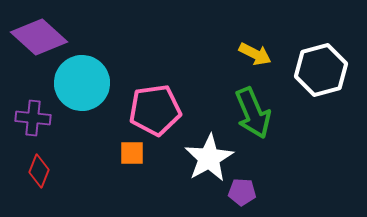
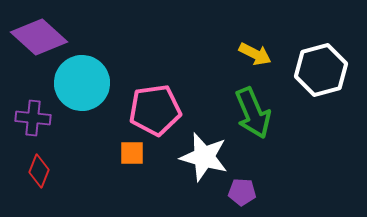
white star: moved 5 px left, 1 px up; rotated 27 degrees counterclockwise
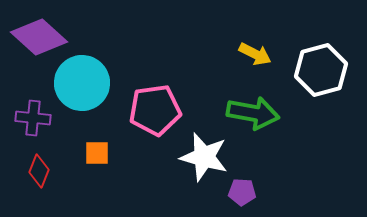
green arrow: rotated 57 degrees counterclockwise
orange square: moved 35 px left
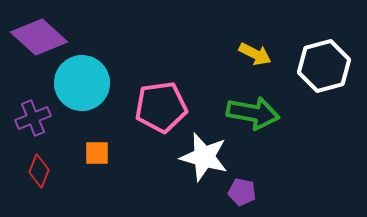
white hexagon: moved 3 px right, 4 px up
pink pentagon: moved 6 px right, 3 px up
purple cross: rotated 28 degrees counterclockwise
purple pentagon: rotated 8 degrees clockwise
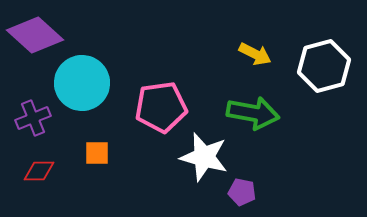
purple diamond: moved 4 px left, 2 px up
red diamond: rotated 68 degrees clockwise
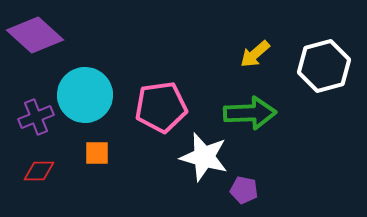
yellow arrow: rotated 112 degrees clockwise
cyan circle: moved 3 px right, 12 px down
green arrow: moved 3 px left; rotated 12 degrees counterclockwise
purple cross: moved 3 px right, 1 px up
purple pentagon: moved 2 px right, 2 px up
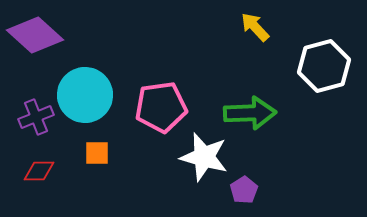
yellow arrow: moved 27 px up; rotated 88 degrees clockwise
purple pentagon: rotated 28 degrees clockwise
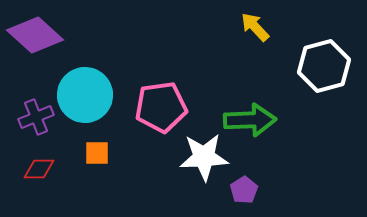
green arrow: moved 7 px down
white star: rotated 18 degrees counterclockwise
red diamond: moved 2 px up
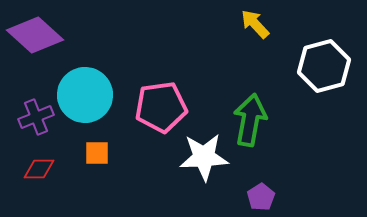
yellow arrow: moved 3 px up
green arrow: rotated 78 degrees counterclockwise
purple pentagon: moved 17 px right, 7 px down
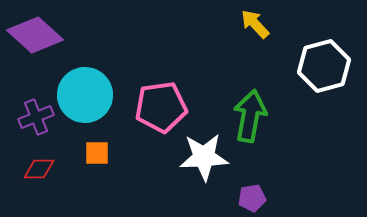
green arrow: moved 4 px up
purple pentagon: moved 9 px left, 1 px down; rotated 24 degrees clockwise
